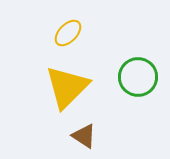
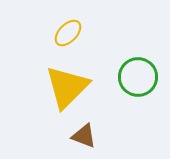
brown triangle: rotated 12 degrees counterclockwise
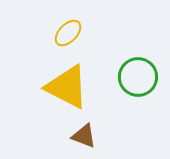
yellow triangle: rotated 48 degrees counterclockwise
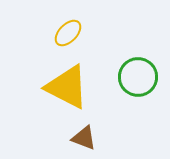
brown triangle: moved 2 px down
